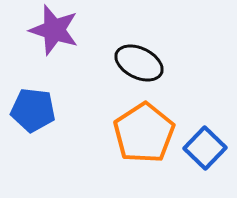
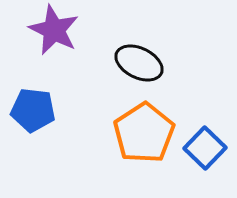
purple star: rotated 9 degrees clockwise
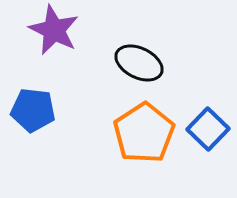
blue square: moved 3 px right, 19 px up
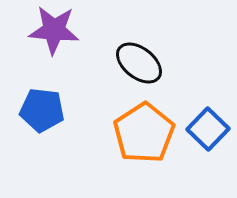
purple star: rotated 21 degrees counterclockwise
black ellipse: rotated 12 degrees clockwise
blue pentagon: moved 9 px right
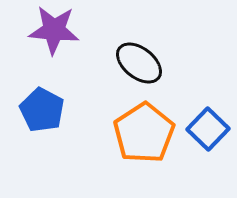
blue pentagon: rotated 21 degrees clockwise
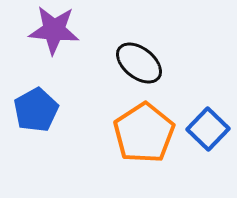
blue pentagon: moved 6 px left; rotated 15 degrees clockwise
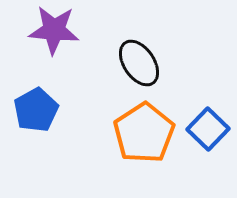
black ellipse: rotated 18 degrees clockwise
